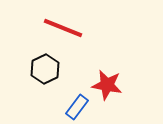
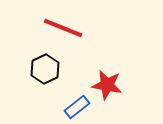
blue rectangle: rotated 15 degrees clockwise
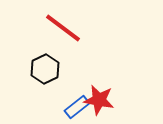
red line: rotated 15 degrees clockwise
red star: moved 8 px left, 15 px down
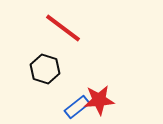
black hexagon: rotated 16 degrees counterclockwise
red star: rotated 16 degrees counterclockwise
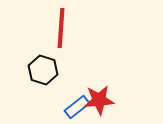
red line: moved 2 px left; rotated 57 degrees clockwise
black hexagon: moved 2 px left, 1 px down
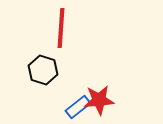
blue rectangle: moved 1 px right
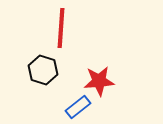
red star: moved 19 px up
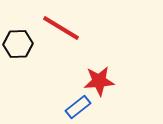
red line: rotated 63 degrees counterclockwise
black hexagon: moved 25 px left, 26 px up; rotated 20 degrees counterclockwise
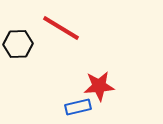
red star: moved 5 px down
blue rectangle: rotated 25 degrees clockwise
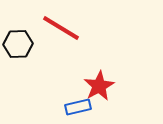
red star: rotated 24 degrees counterclockwise
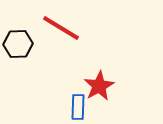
blue rectangle: rotated 75 degrees counterclockwise
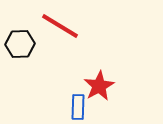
red line: moved 1 px left, 2 px up
black hexagon: moved 2 px right
